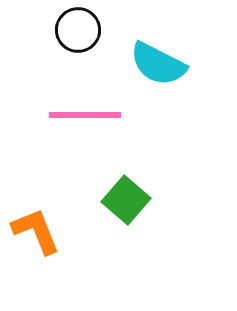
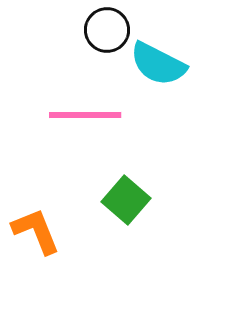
black circle: moved 29 px right
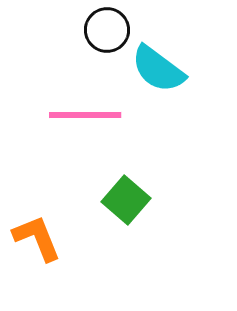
cyan semicircle: moved 5 px down; rotated 10 degrees clockwise
orange L-shape: moved 1 px right, 7 px down
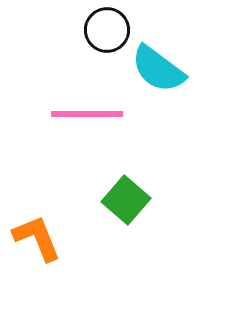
pink line: moved 2 px right, 1 px up
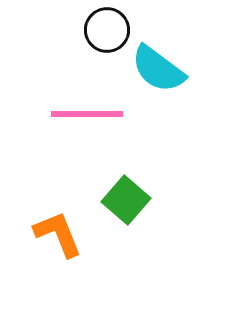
orange L-shape: moved 21 px right, 4 px up
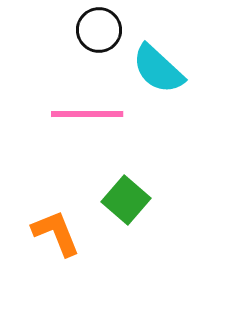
black circle: moved 8 px left
cyan semicircle: rotated 6 degrees clockwise
orange L-shape: moved 2 px left, 1 px up
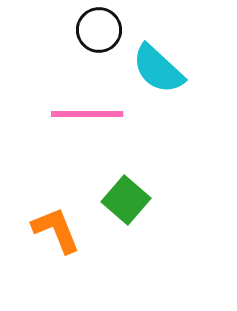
orange L-shape: moved 3 px up
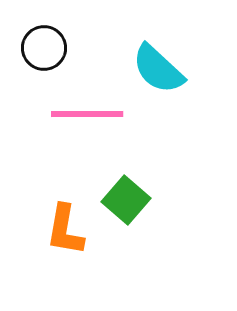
black circle: moved 55 px left, 18 px down
orange L-shape: moved 9 px right; rotated 148 degrees counterclockwise
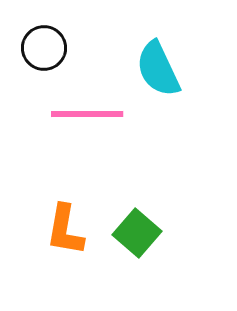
cyan semicircle: rotated 22 degrees clockwise
green square: moved 11 px right, 33 px down
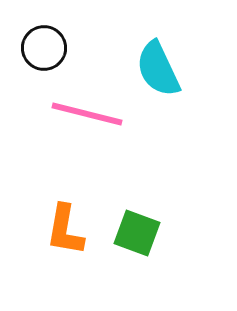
pink line: rotated 14 degrees clockwise
green square: rotated 21 degrees counterclockwise
